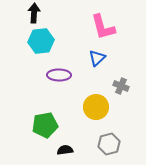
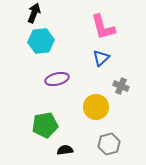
black arrow: rotated 18 degrees clockwise
blue triangle: moved 4 px right
purple ellipse: moved 2 px left, 4 px down; rotated 15 degrees counterclockwise
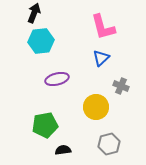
black semicircle: moved 2 px left
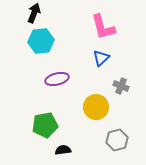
gray hexagon: moved 8 px right, 4 px up
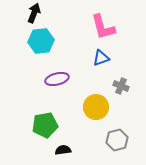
blue triangle: rotated 24 degrees clockwise
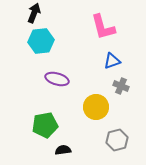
blue triangle: moved 11 px right, 3 px down
purple ellipse: rotated 30 degrees clockwise
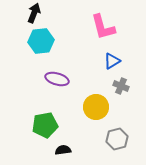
blue triangle: rotated 12 degrees counterclockwise
gray hexagon: moved 1 px up
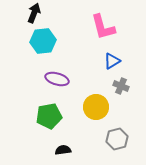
cyan hexagon: moved 2 px right
green pentagon: moved 4 px right, 9 px up
